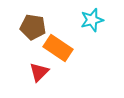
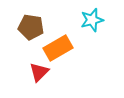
brown pentagon: moved 2 px left
orange rectangle: rotated 64 degrees counterclockwise
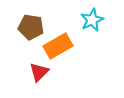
cyan star: rotated 10 degrees counterclockwise
orange rectangle: moved 2 px up
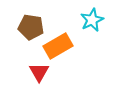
red triangle: rotated 15 degrees counterclockwise
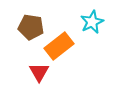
cyan star: moved 2 px down
orange rectangle: moved 1 px right; rotated 8 degrees counterclockwise
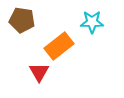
cyan star: rotated 25 degrees clockwise
brown pentagon: moved 9 px left, 7 px up
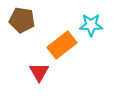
cyan star: moved 1 px left, 3 px down
orange rectangle: moved 3 px right, 1 px up
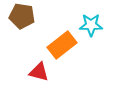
brown pentagon: moved 4 px up
red triangle: rotated 45 degrees counterclockwise
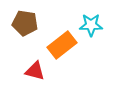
brown pentagon: moved 3 px right, 7 px down
red triangle: moved 4 px left, 1 px up
